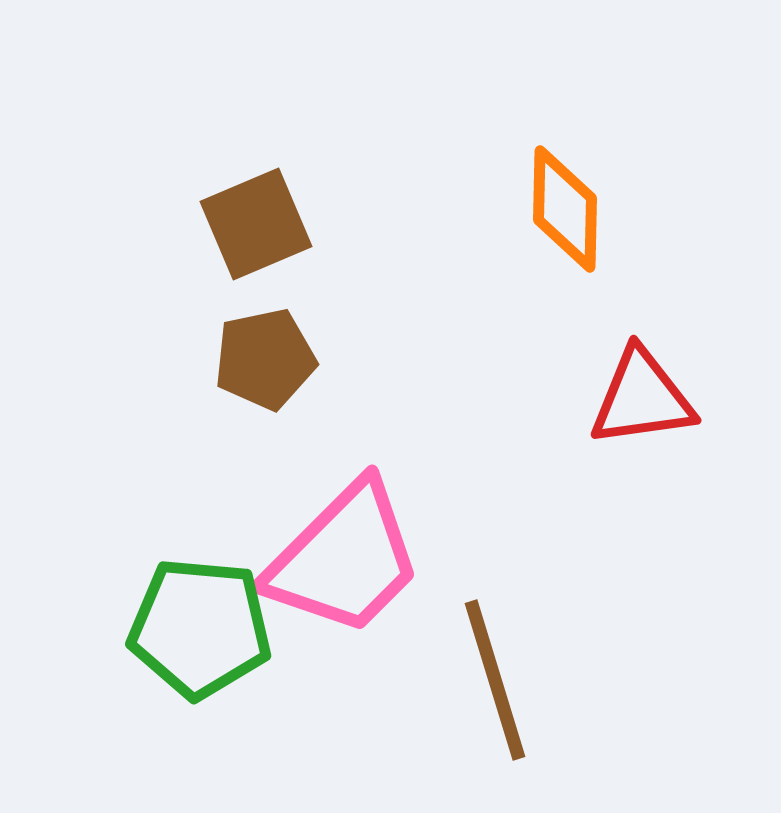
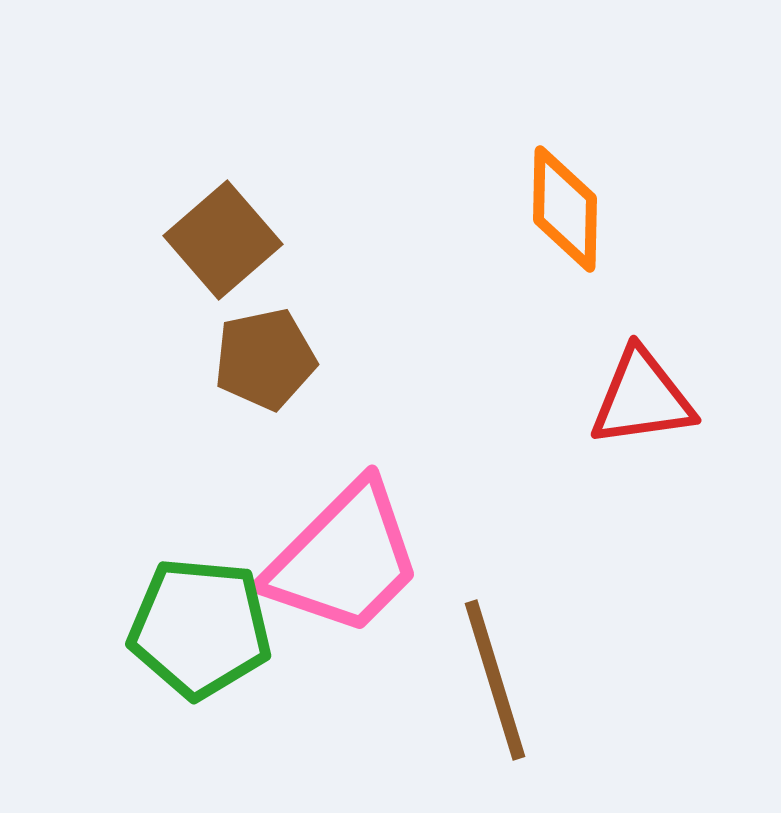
brown square: moved 33 px left, 16 px down; rotated 18 degrees counterclockwise
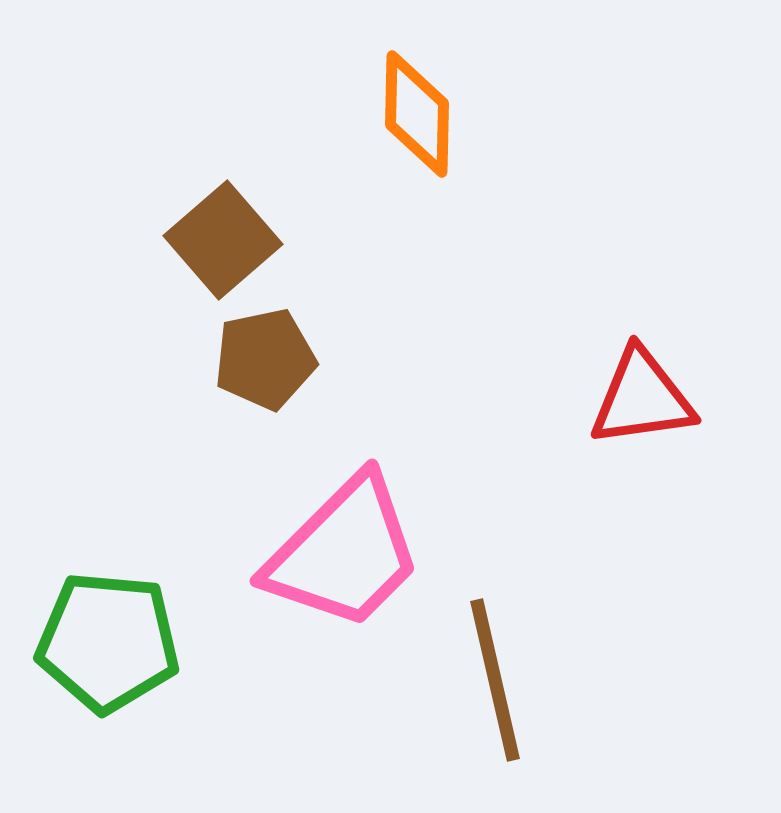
orange diamond: moved 148 px left, 95 px up
pink trapezoid: moved 6 px up
green pentagon: moved 92 px left, 14 px down
brown line: rotated 4 degrees clockwise
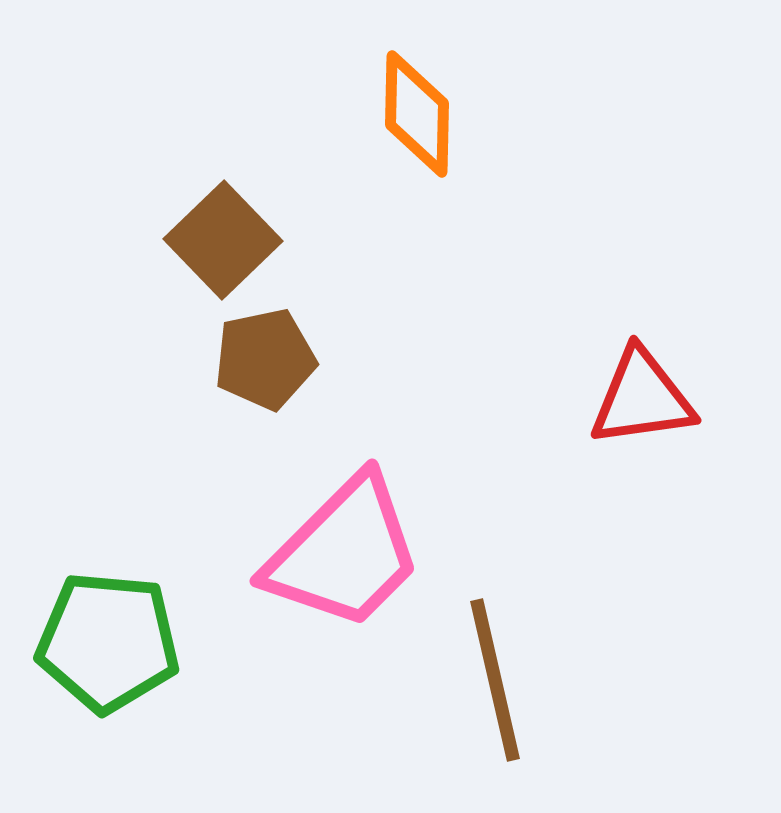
brown square: rotated 3 degrees counterclockwise
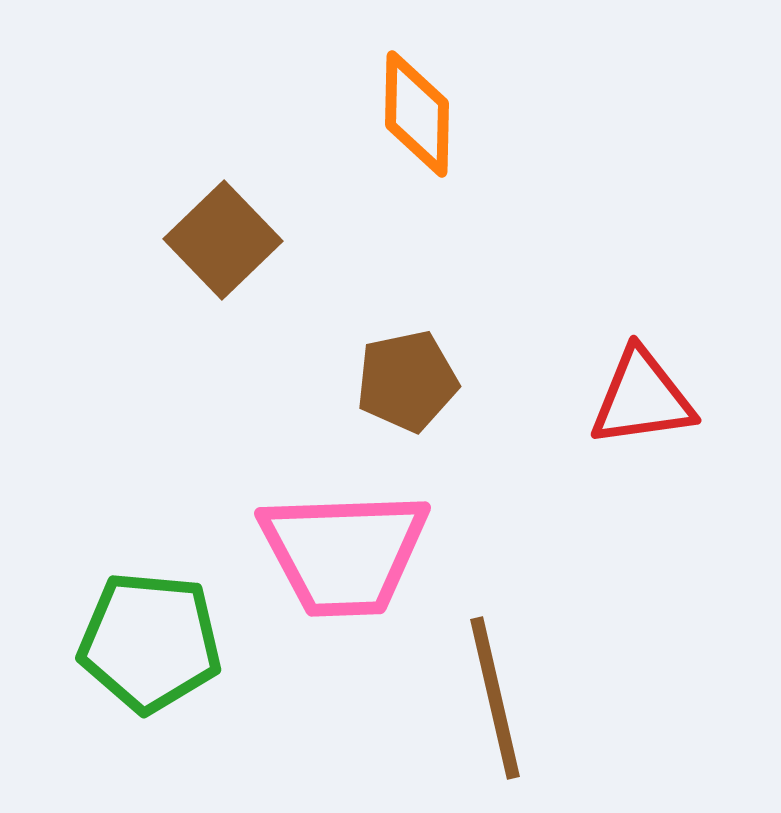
brown pentagon: moved 142 px right, 22 px down
pink trapezoid: rotated 43 degrees clockwise
green pentagon: moved 42 px right
brown line: moved 18 px down
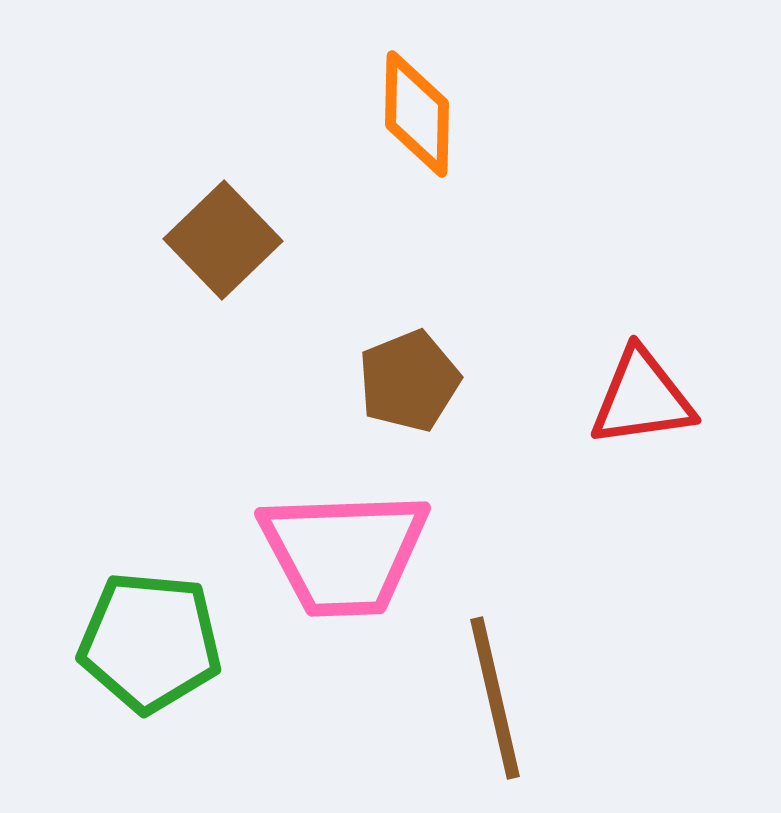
brown pentagon: moved 2 px right; rotated 10 degrees counterclockwise
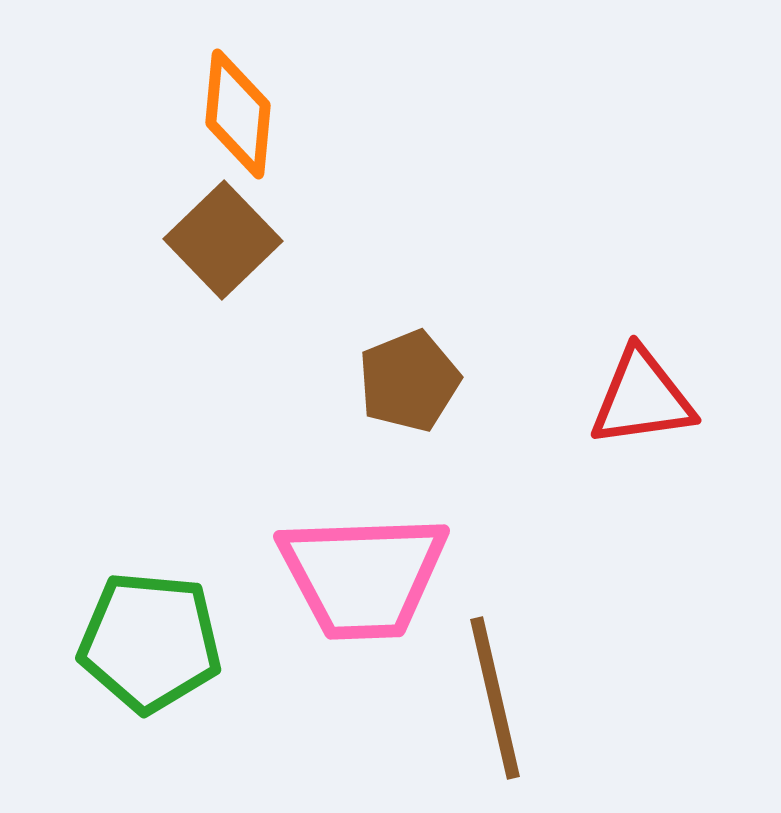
orange diamond: moved 179 px left; rotated 4 degrees clockwise
pink trapezoid: moved 19 px right, 23 px down
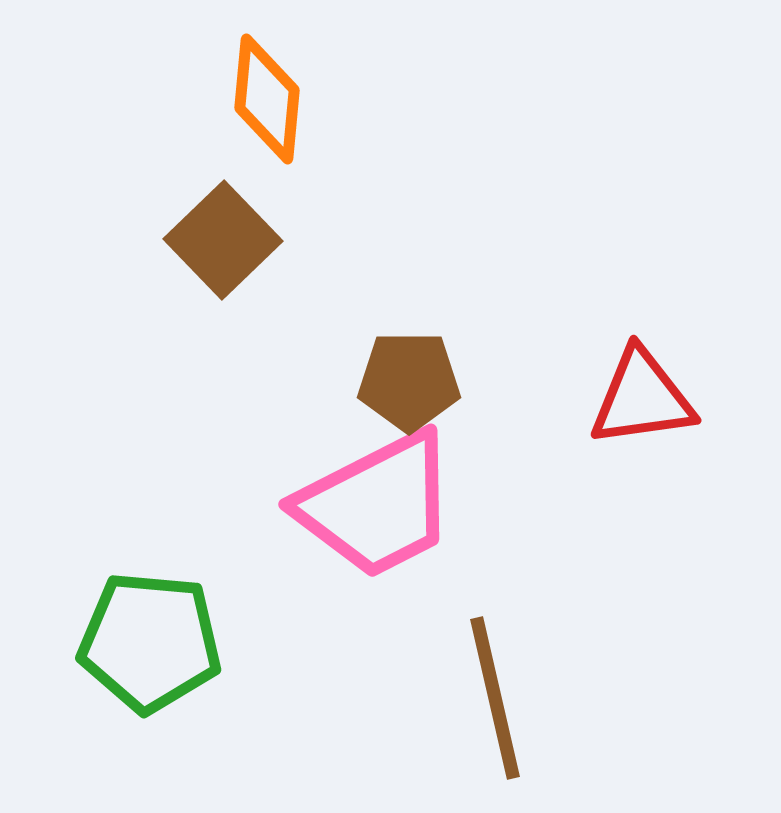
orange diamond: moved 29 px right, 15 px up
brown pentagon: rotated 22 degrees clockwise
pink trapezoid: moved 14 px right, 71 px up; rotated 25 degrees counterclockwise
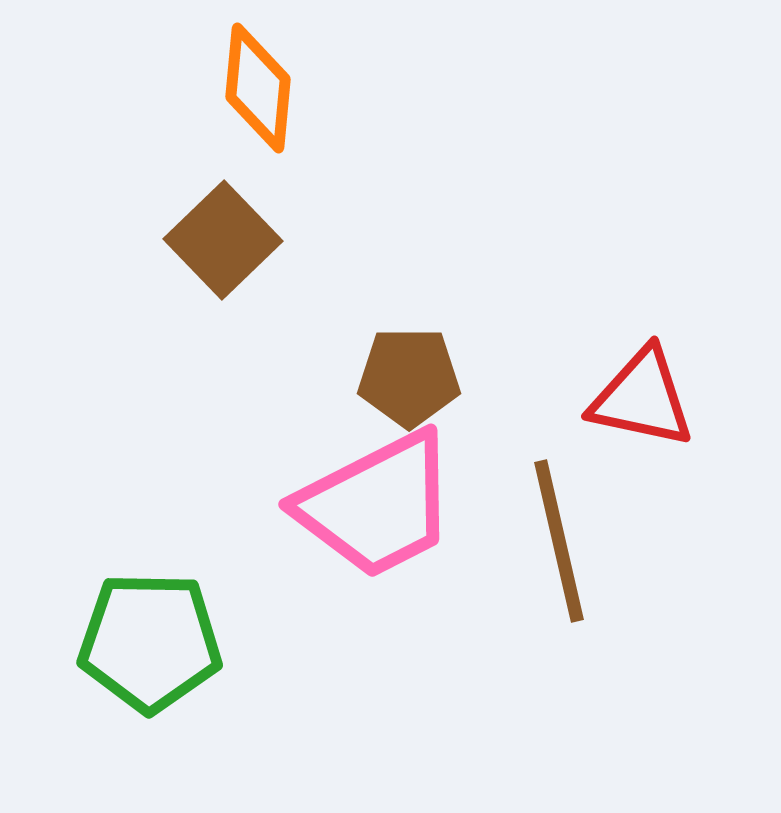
orange diamond: moved 9 px left, 11 px up
brown pentagon: moved 4 px up
red triangle: rotated 20 degrees clockwise
green pentagon: rotated 4 degrees counterclockwise
brown line: moved 64 px right, 157 px up
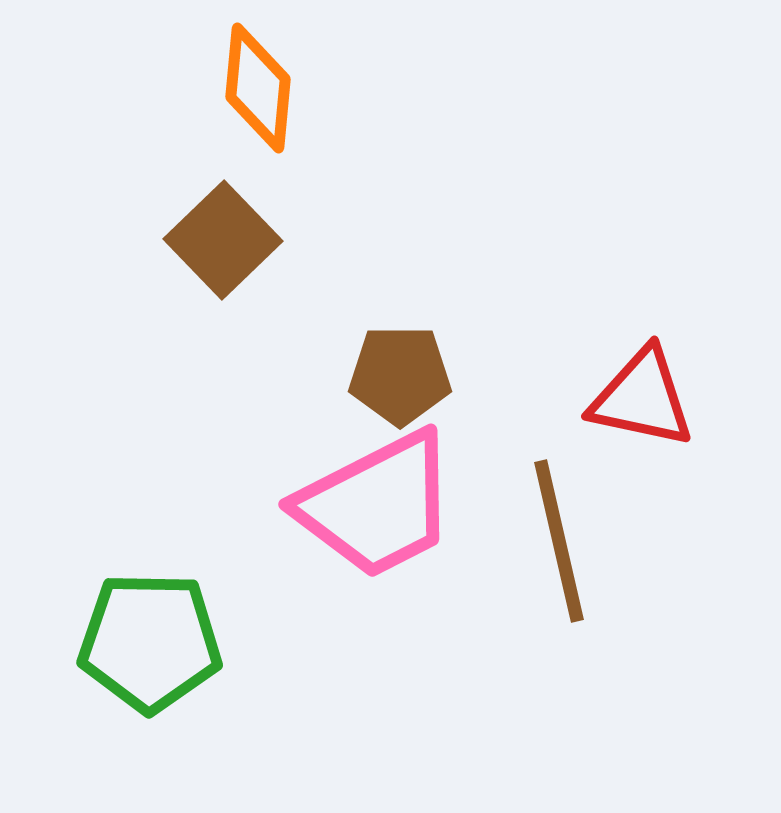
brown pentagon: moved 9 px left, 2 px up
